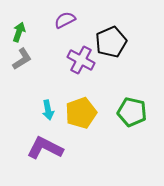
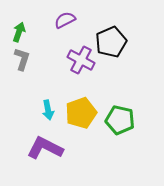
gray L-shape: rotated 40 degrees counterclockwise
green pentagon: moved 12 px left, 8 px down
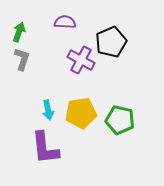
purple semicircle: moved 2 px down; rotated 30 degrees clockwise
yellow pentagon: rotated 12 degrees clockwise
purple L-shape: rotated 123 degrees counterclockwise
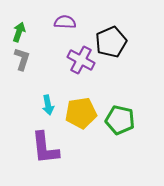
cyan arrow: moved 5 px up
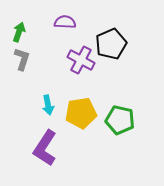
black pentagon: moved 2 px down
purple L-shape: rotated 39 degrees clockwise
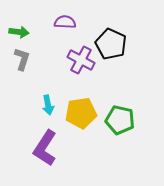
green arrow: rotated 78 degrees clockwise
black pentagon: rotated 24 degrees counterclockwise
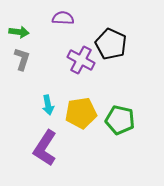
purple semicircle: moved 2 px left, 4 px up
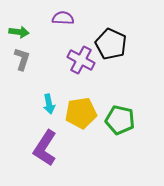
cyan arrow: moved 1 px right, 1 px up
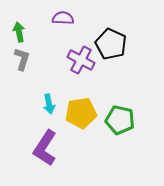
green arrow: rotated 108 degrees counterclockwise
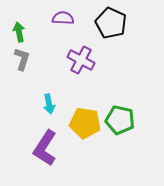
black pentagon: moved 21 px up
yellow pentagon: moved 4 px right, 10 px down; rotated 16 degrees clockwise
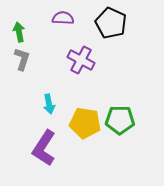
green pentagon: rotated 12 degrees counterclockwise
purple L-shape: moved 1 px left
